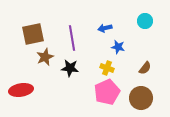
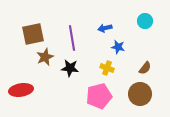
pink pentagon: moved 8 px left, 4 px down; rotated 10 degrees clockwise
brown circle: moved 1 px left, 4 px up
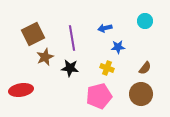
brown square: rotated 15 degrees counterclockwise
blue star: rotated 16 degrees counterclockwise
brown circle: moved 1 px right
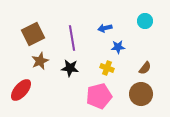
brown star: moved 5 px left, 4 px down
red ellipse: rotated 40 degrees counterclockwise
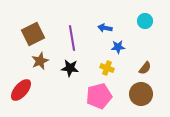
blue arrow: rotated 24 degrees clockwise
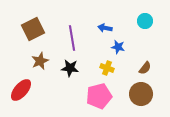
brown square: moved 5 px up
blue star: rotated 16 degrees clockwise
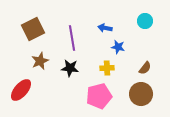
yellow cross: rotated 24 degrees counterclockwise
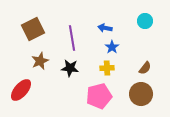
blue star: moved 6 px left; rotated 24 degrees clockwise
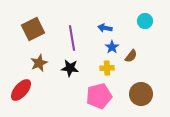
brown star: moved 1 px left, 2 px down
brown semicircle: moved 14 px left, 12 px up
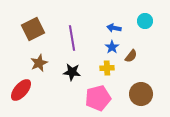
blue arrow: moved 9 px right
black star: moved 2 px right, 4 px down
pink pentagon: moved 1 px left, 2 px down
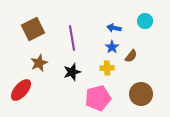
black star: rotated 24 degrees counterclockwise
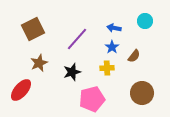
purple line: moved 5 px right, 1 px down; rotated 50 degrees clockwise
brown semicircle: moved 3 px right
brown circle: moved 1 px right, 1 px up
pink pentagon: moved 6 px left, 1 px down
